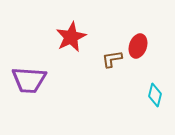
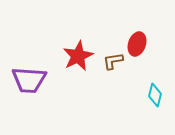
red star: moved 7 px right, 19 px down
red ellipse: moved 1 px left, 2 px up
brown L-shape: moved 1 px right, 2 px down
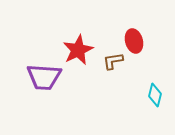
red ellipse: moved 3 px left, 3 px up; rotated 35 degrees counterclockwise
red star: moved 6 px up
purple trapezoid: moved 15 px right, 3 px up
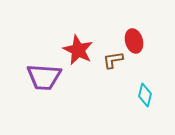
red star: rotated 20 degrees counterclockwise
brown L-shape: moved 1 px up
cyan diamond: moved 10 px left
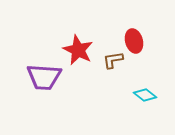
cyan diamond: rotated 65 degrees counterclockwise
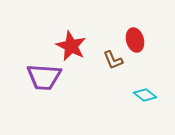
red ellipse: moved 1 px right, 1 px up
red star: moved 7 px left, 4 px up
brown L-shape: rotated 105 degrees counterclockwise
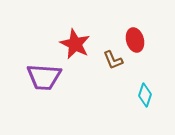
red star: moved 4 px right, 2 px up
cyan diamond: rotated 70 degrees clockwise
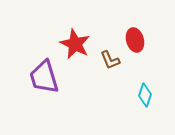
brown L-shape: moved 3 px left
purple trapezoid: rotated 69 degrees clockwise
